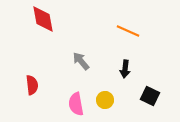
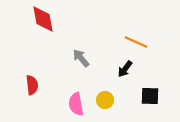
orange line: moved 8 px right, 11 px down
gray arrow: moved 3 px up
black arrow: rotated 30 degrees clockwise
black square: rotated 24 degrees counterclockwise
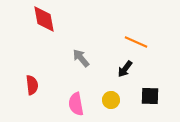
red diamond: moved 1 px right
yellow circle: moved 6 px right
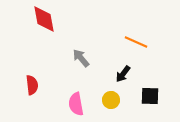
black arrow: moved 2 px left, 5 px down
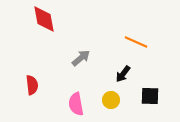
gray arrow: rotated 90 degrees clockwise
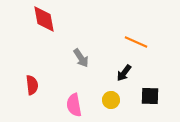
gray arrow: rotated 96 degrees clockwise
black arrow: moved 1 px right, 1 px up
pink semicircle: moved 2 px left, 1 px down
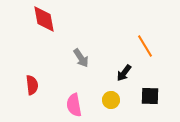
orange line: moved 9 px right, 4 px down; rotated 35 degrees clockwise
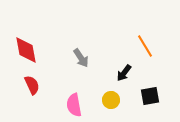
red diamond: moved 18 px left, 31 px down
red semicircle: rotated 18 degrees counterclockwise
black square: rotated 12 degrees counterclockwise
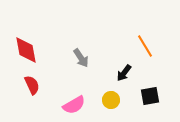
pink semicircle: rotated 110 degrees counterclockwise
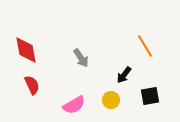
black arrow: moved 2 px down
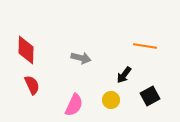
orange line: rotated 50 degrees counterclockwise
red diamond: rotated 12 degrees clockwise
gray arrow: rotated 42 degrees counterclockwise
black square: rotated 18 degrees counterclockwise
pink semicircle: rotated 35 degrees counterclockwise
